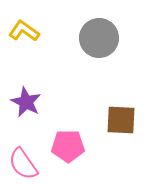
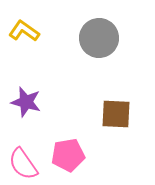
purple star: rotated 12 degrees counterclockwise
brown square: moved 5 px left, 6 px up
pink pentagon: moved 9 px down; rotated 8 degrees counterclockwise
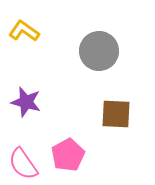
gray circle: moved 13 px down
pink pentagon: rotated 20 degrees counterclockwise
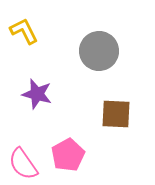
yellow L-shape: rotated 28 degrees clockwise
purple star: moved 11 px right, 8 px up
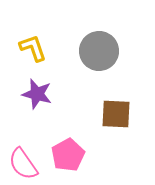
yellow L-shape: moved 9 px right, 17 px down; rotated 8 degrees clockwise
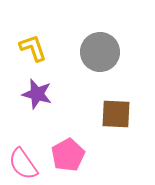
gray circle: moved 1 px right, 1 px down
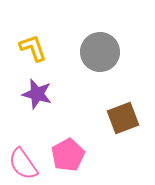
brown square: moved 7 px right, 4 px down; rotated 24 degrees counterclockwise
